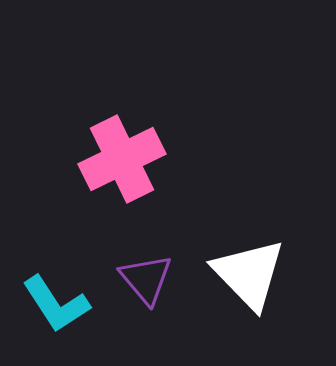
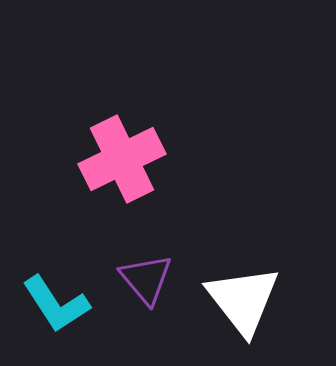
white triangle: moved 6 px left, 26 px down; rotated 6 degrees clockwise
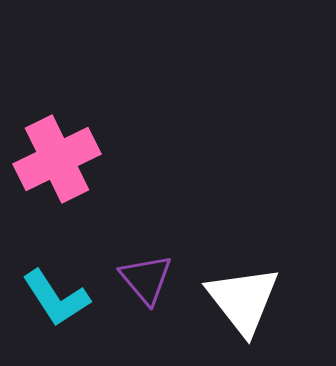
pink cross: moved 65 px left
cyan L-shape: moved 6 px up
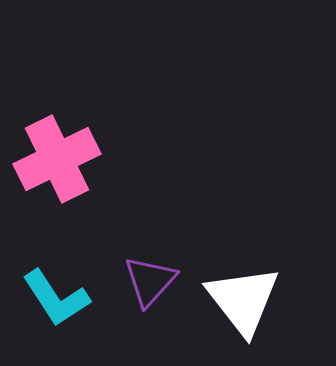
purple triangle: moved 4 px right, 2 px down; rotated 22 degrees clockwise
